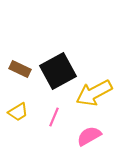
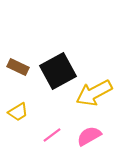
brown rectangle: moved 2 px left, 2 px up
pink line: moved 2 px left, 18 px down; rotated 30 degrees clockwise
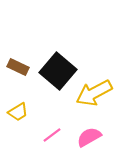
black square: rotated 21 degrees counterclockwise
pink semicircle: moved 1 px down
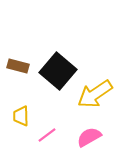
brown rectangle: moved 1 px up; rotated 10 degrees counterclockwise
yellow arrow: moved 1 px right, 1 px down; rotated 6 degrees counterclockwise
yellow trapezoid: moved 3 px right, 4 px down; rotated 120 degrees clockwise
pink line: moved 5 px left
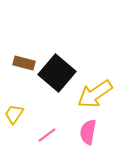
brown rectangle: moved 6 px right, 3 px up
black square: moved 1 px left, 2 px down
yellow trapezoid: moved 7 px left, 2 px up; rotated 35 degrees clockwise
pink semicircle: moved 1 px left, 5 px up; rotated 50 degrees counterclockwise
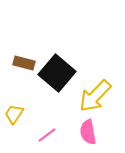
yellow arrow: moved 2 px down; rotated 12 degrees counterclockwise
pink semicircle: rotated 20 degrees counterclockwise
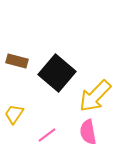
brown rectangle: moved 7 px left, 2 px up
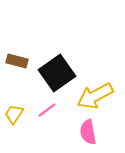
black square: rotated 15 degrees clockwise
yellow arrow: rotated 18 degrees clockwise
pink line: moved 25 px up
